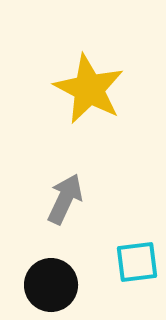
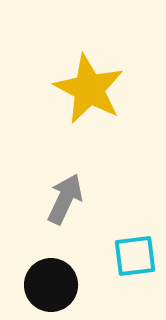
cyan square: moved 2 px left, 6 px up
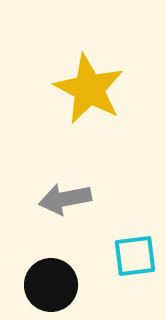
gray arrow: rotated 126 degrees counterclockwise
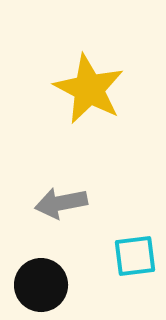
gray arrow: moved 4 px left, 4 px down
black circle: moved 10 px left
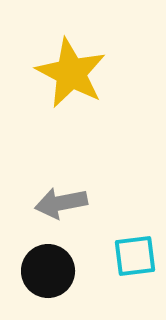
yellow star: moved 18 px left, 16 px up
black circle: moved 7 px right, 14 px up
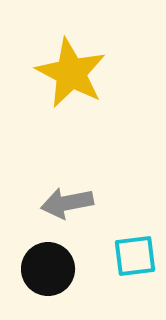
gray arrow: moved 6 px right
black circle: moved 2 px up
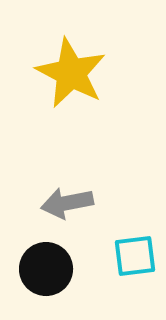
black circle: moved 2 px left
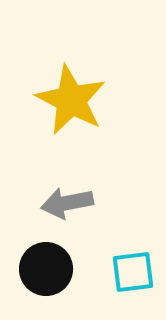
yellow star: moved 27 px down
cyan square: moved 2 px left, 16 px down
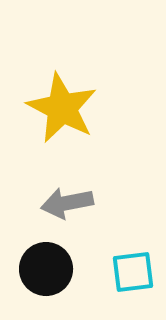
yellow star: moved 9 px left, 8 px down
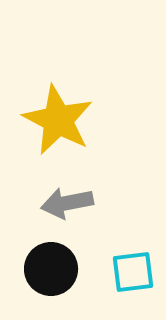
yellow star: moved 4 px left, 12 px down
black circle: moved 5 px right
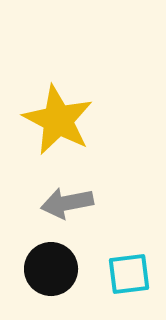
cyan square: moved 4 px left, 2 px down
